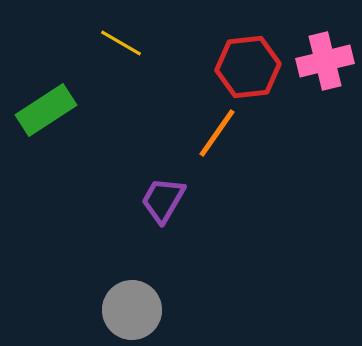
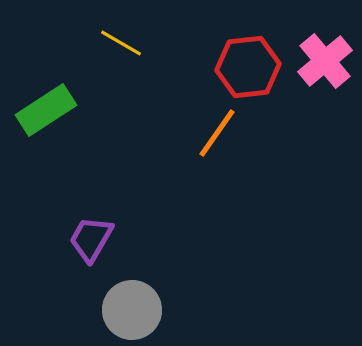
pink cross: rotated 26 degrees counterclockwise
purple trapezoid: moved 72 px left, 39 px down
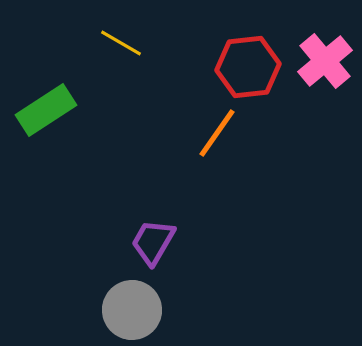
purple trapezoid: moved 62 px right, 3 px down
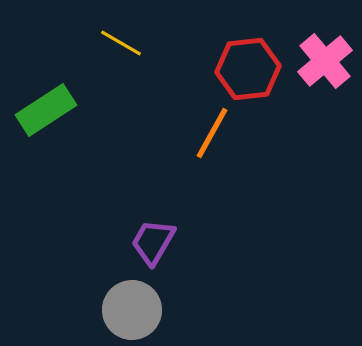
red hexagon: moved 2 px down
orange line: moved 5 px left; rotated 6 degrees counterclockwise
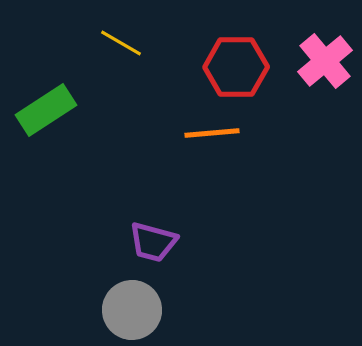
red hexagon: moved 12 px left, 2 px up; rotated 6 degrees clockwise
orange line: rotated 56 degrees clockwise
purple trapezoid: rotated 105 degrees counterclockwise
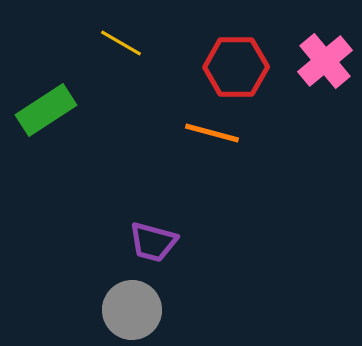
orange line: rotated 20 degrees clockwise
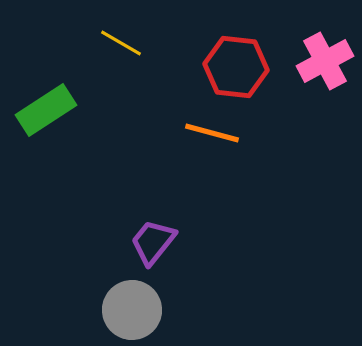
pink cross: rotated 12 degrees clockwise
red hexagon: rotated 6 degrees clockwise
purple trapezoid: rotated 114 degrees clockwise
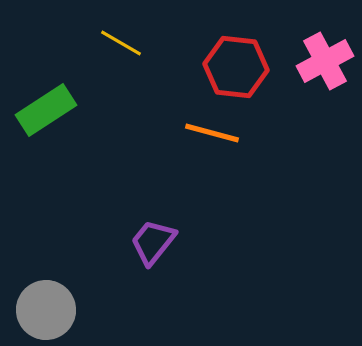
gray circle: moved 86 px left
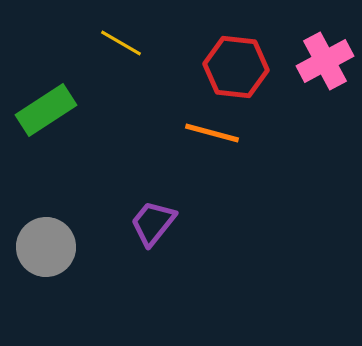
purple trapezoid: moved 19 px up
gray circle: moved 63 px up
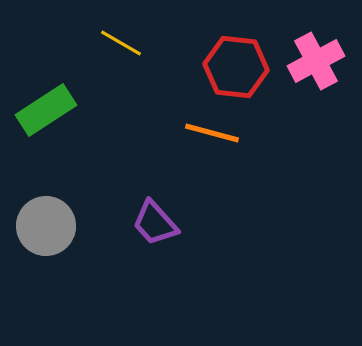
pink cross: moved 9 px left
purple trapezoid: moved 2 px right; rotated 81 degrees counterclockwise
gray circle: moved 21 px up
